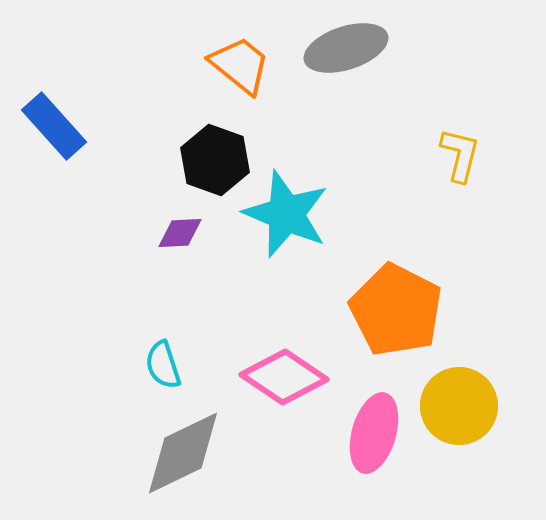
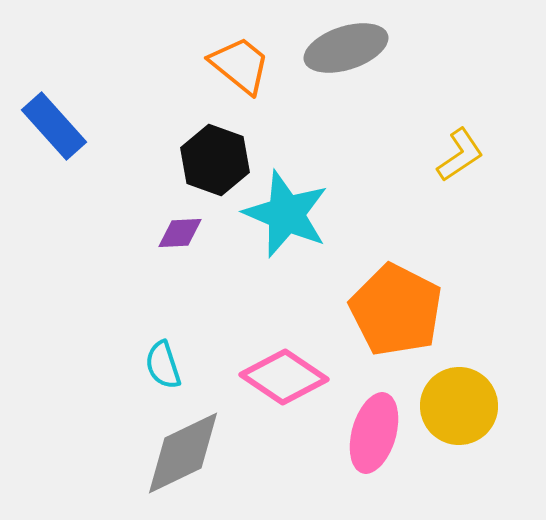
yellow L-shape: rotated 42 degrees clockwise
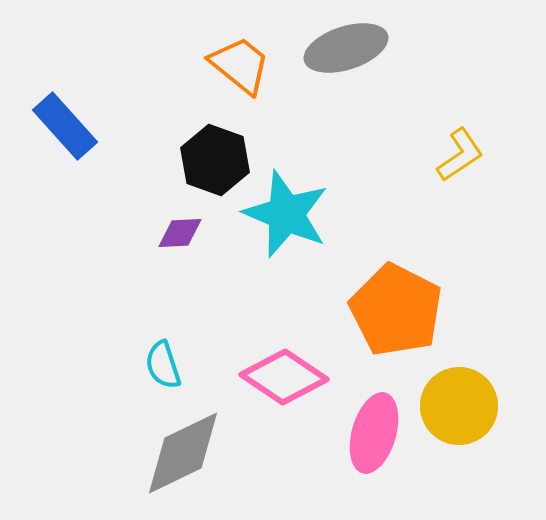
blue rectangle: moved 11 px right
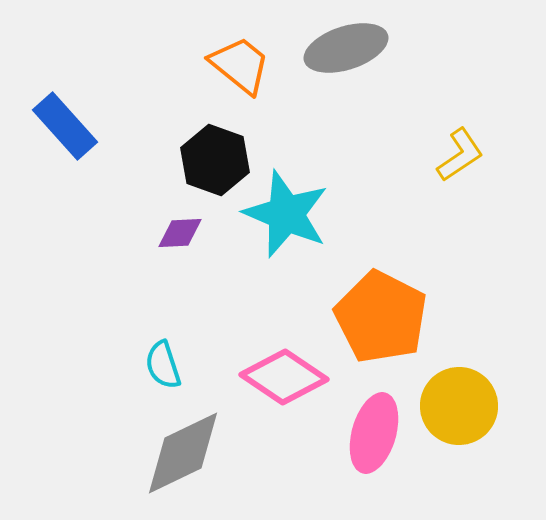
orange pentagon: moved 15 px left, 7 px down
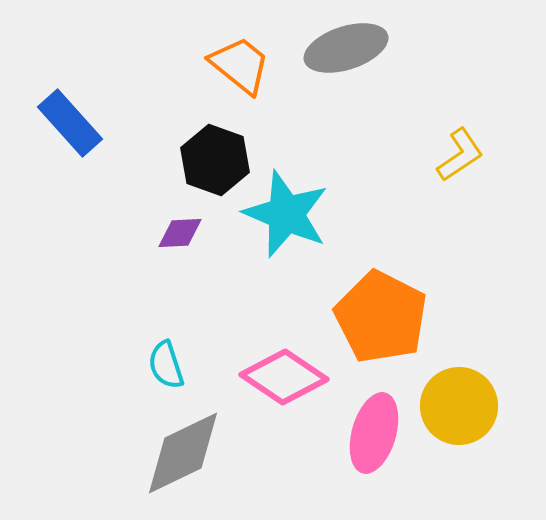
blue rectangle: moved 5 px right, 3 px up
cyan semicircle: moved 3 px right
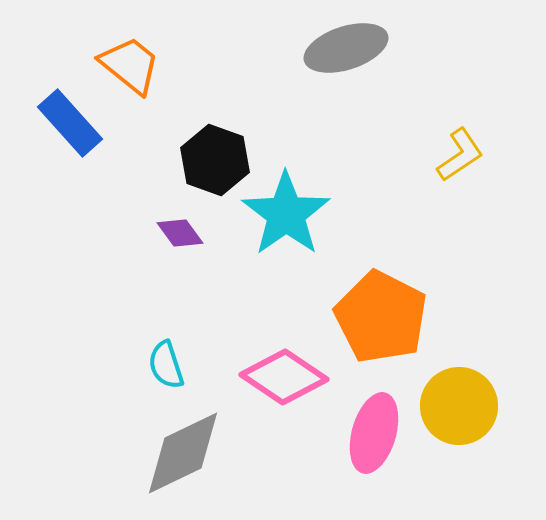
orange trapezoid: moved 110 px left
cyan star: rotated 14 degrees clockwise
purple diamond: rotated 57 degrees clockwise
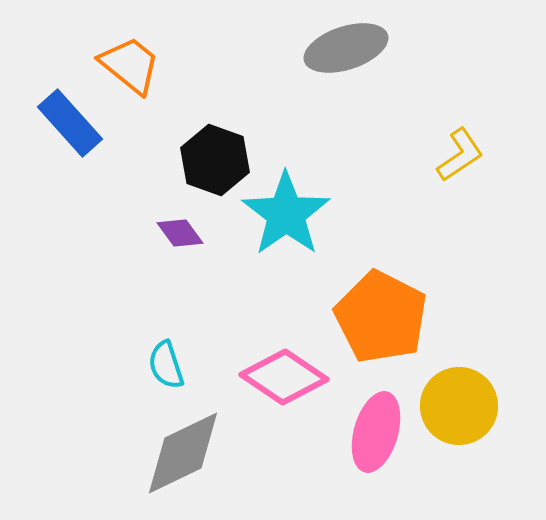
pink ellipse: moved 2 px right, 1 px up
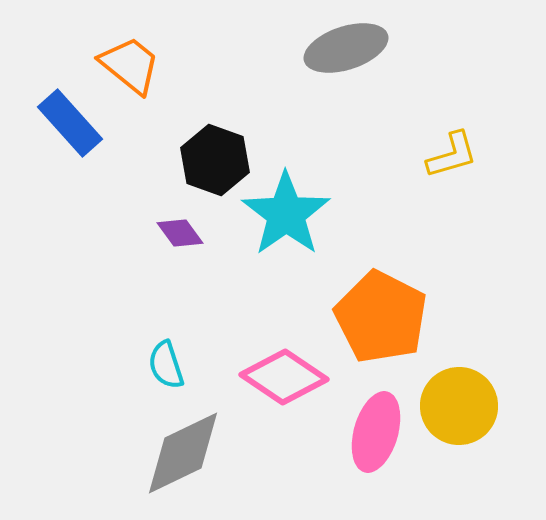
yellow L-shape: moved 8 px left; rotated 18 degrees clockwise
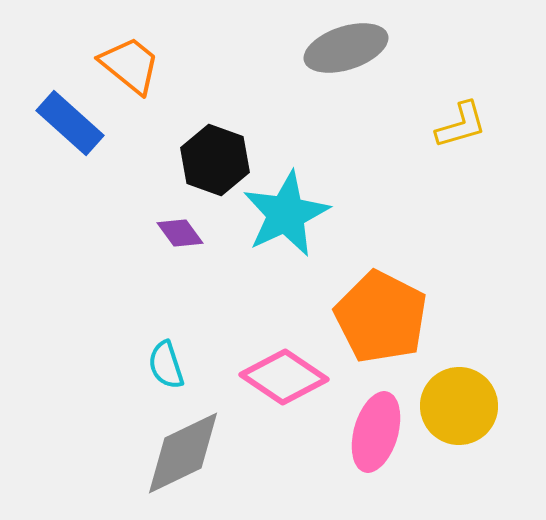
blue rectangle: rotated 6 degrees counterclockwise
yellow L-shape: moved 9 px right, 30 px up
cyan star: rotated 10 degrees clockwise
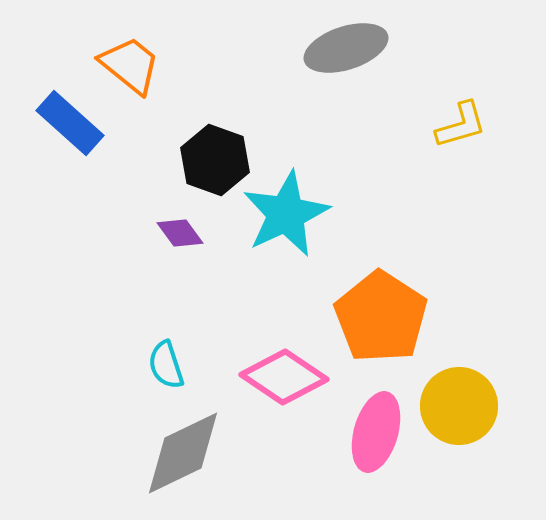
orange pentagon: rotated 6 degrees clockwise
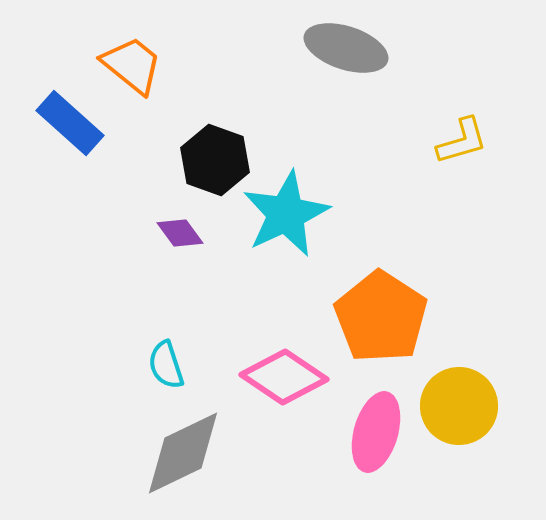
gray ellipse: rotated 36 degrees clockwise
orange trapezoid: moved 2 px right
yellow L-shape: moved 1 px right, 16 px down
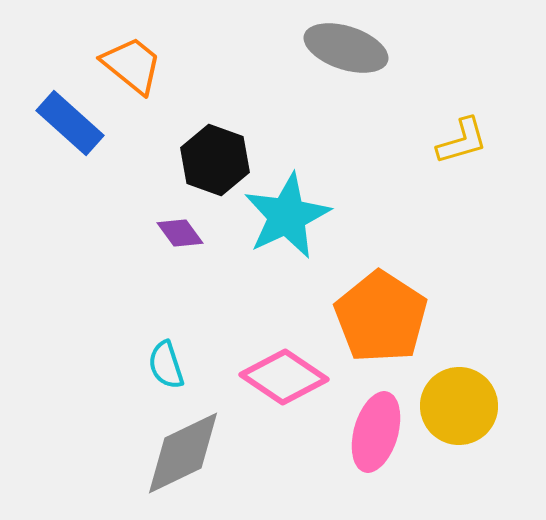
cyan star: moved 1 px right, 2 px down
